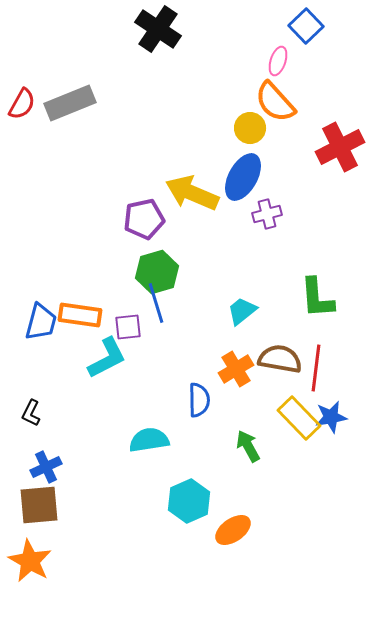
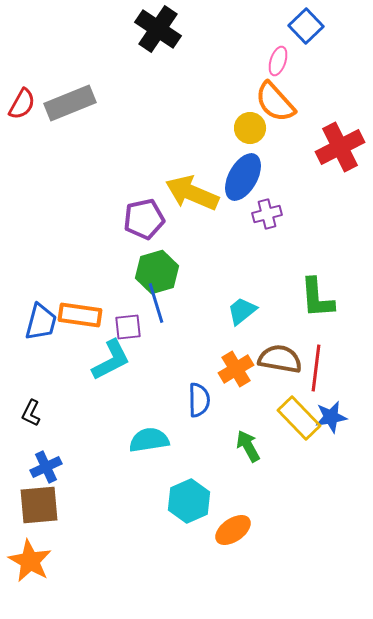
cyan L-shape: moved 4 px right, 2 px down
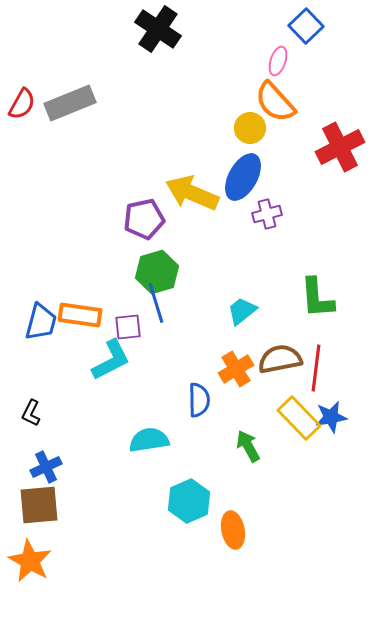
brown semicircle: rotated 21 degrees counterclockwise
orange ellipse: rotated 66 degrees counterclockwise
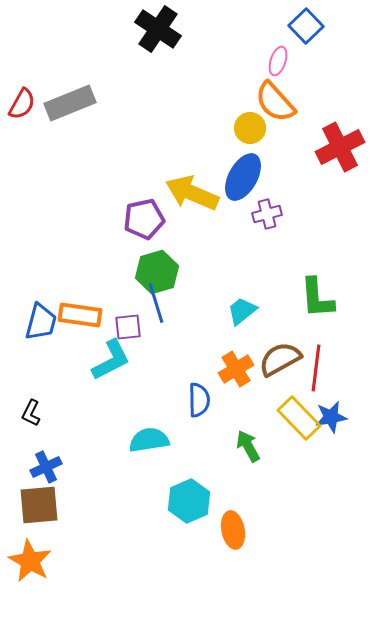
brown semicircle: rotated 18 degrees counterclockwise
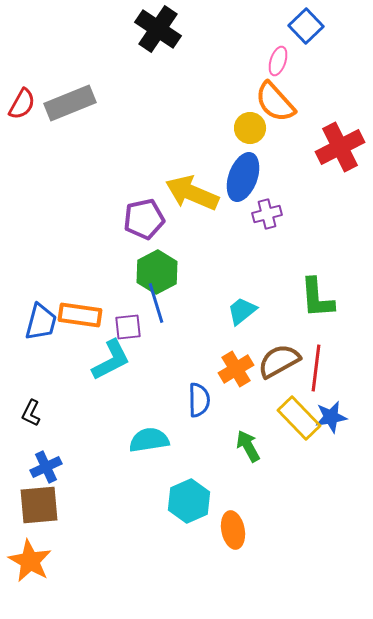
blue ellipse: rotated 9 degrees counterclockwise
green hexagon: rotated 12 degrees counterclockwise
brown semicircle: moved 1 px left, 2 px down
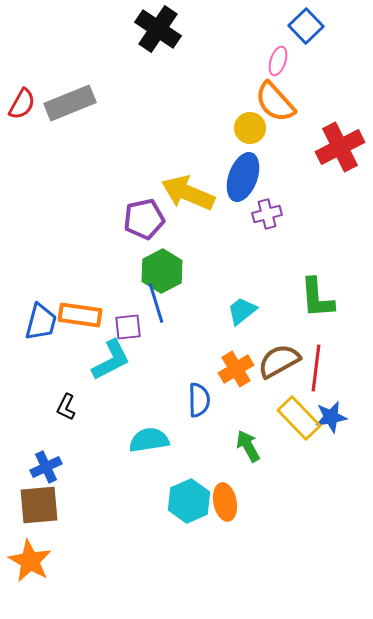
yellow arrow: moved 4 px left
green hexagon: moved 5 px right, 1 px up
black L-shape: moved 35 px right, 6 px up
orange ellipse: moved 8 px left, 28 px up
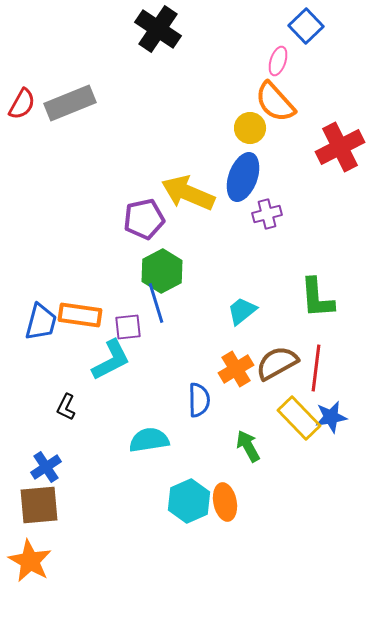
brown semicircle: moved 2 px left, 2 px down
blue cross: rotated 8 degrees counterclockwise
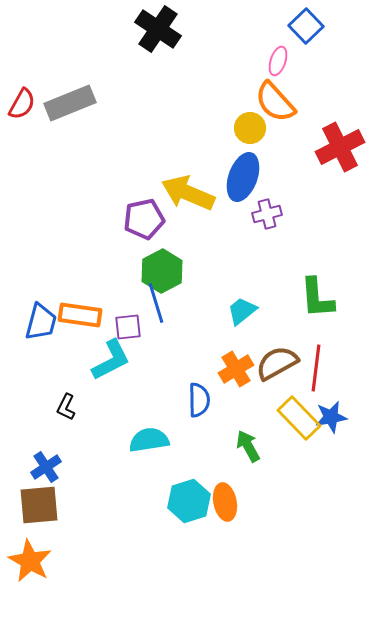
cyan hexagon: rotated 6 degrees clockwise
